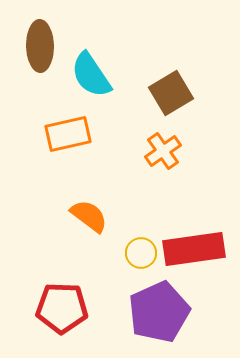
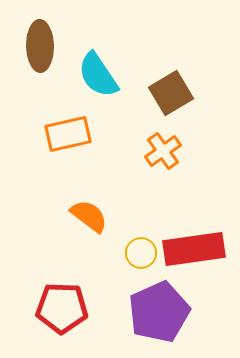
cyan semicircle: moved 7 px right
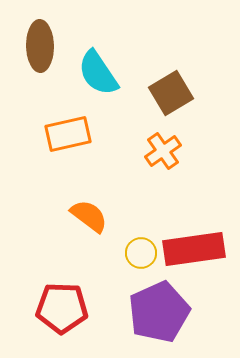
cyan semicircle: moved 2 px up
